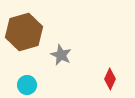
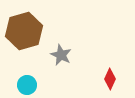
brown hexagon: moved 1 px up
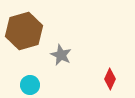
cyan circle: moved 3 px right
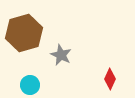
brown hexagon: moved 2 px down
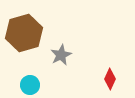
gray star: rotated 20 degrees clockwise
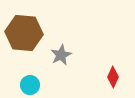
brown hexagon: rotated 21 degrees clockwise
red diamond: moved 3 px right, 2 px up
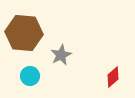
red diamond: rotated 25 degrees clockwise
cyan circle: moved 9 px up
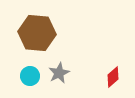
brown hexagon: moved 13 px right
gray star: moved 2 px left, 18 px down
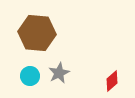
red diamond: moved 1 px left, 4 px down
